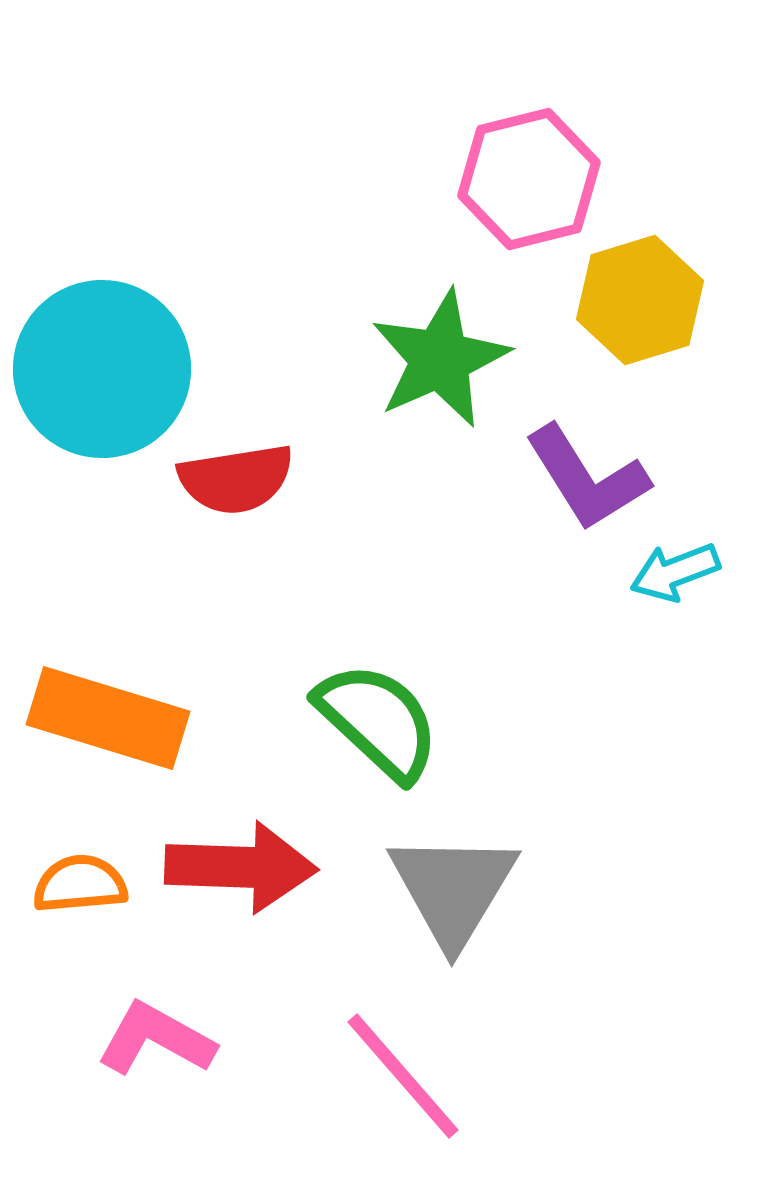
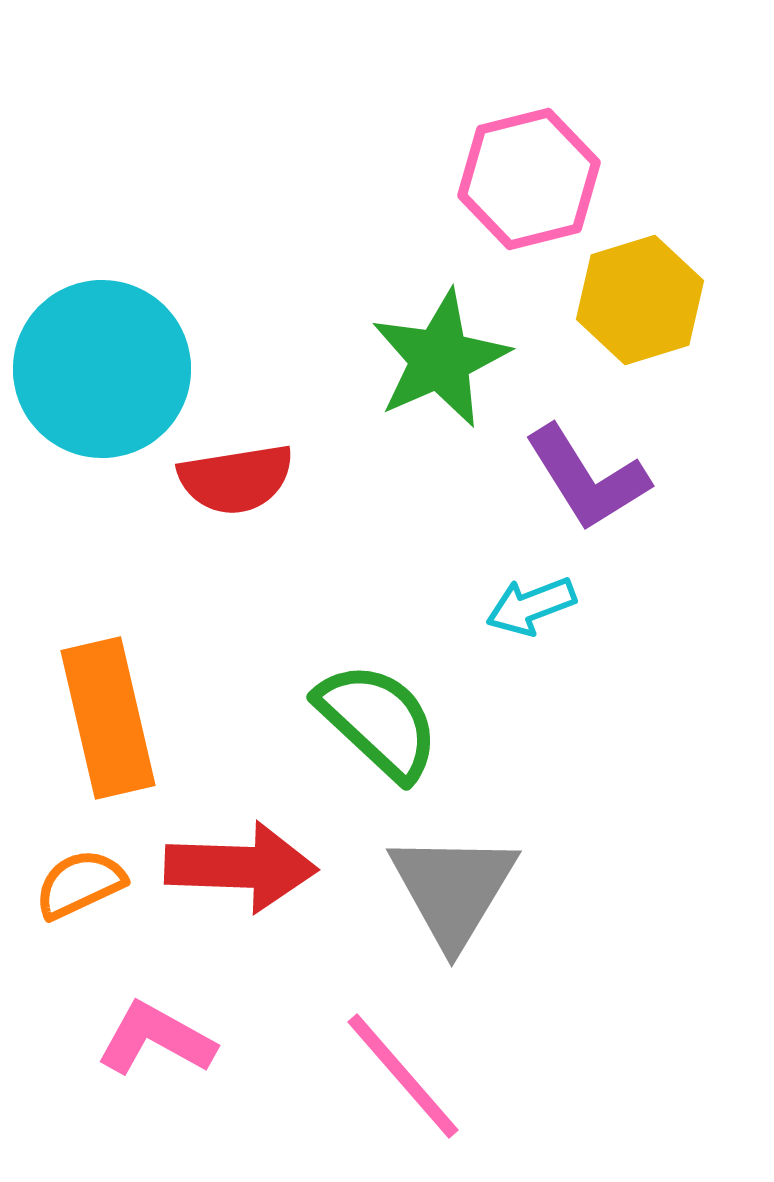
cyan arrow: moved 144 px left, 34 px down
orange rectangle: rotated 60 degrees clockwise
orange semicircle: rotated 20 degrees counterclockwise
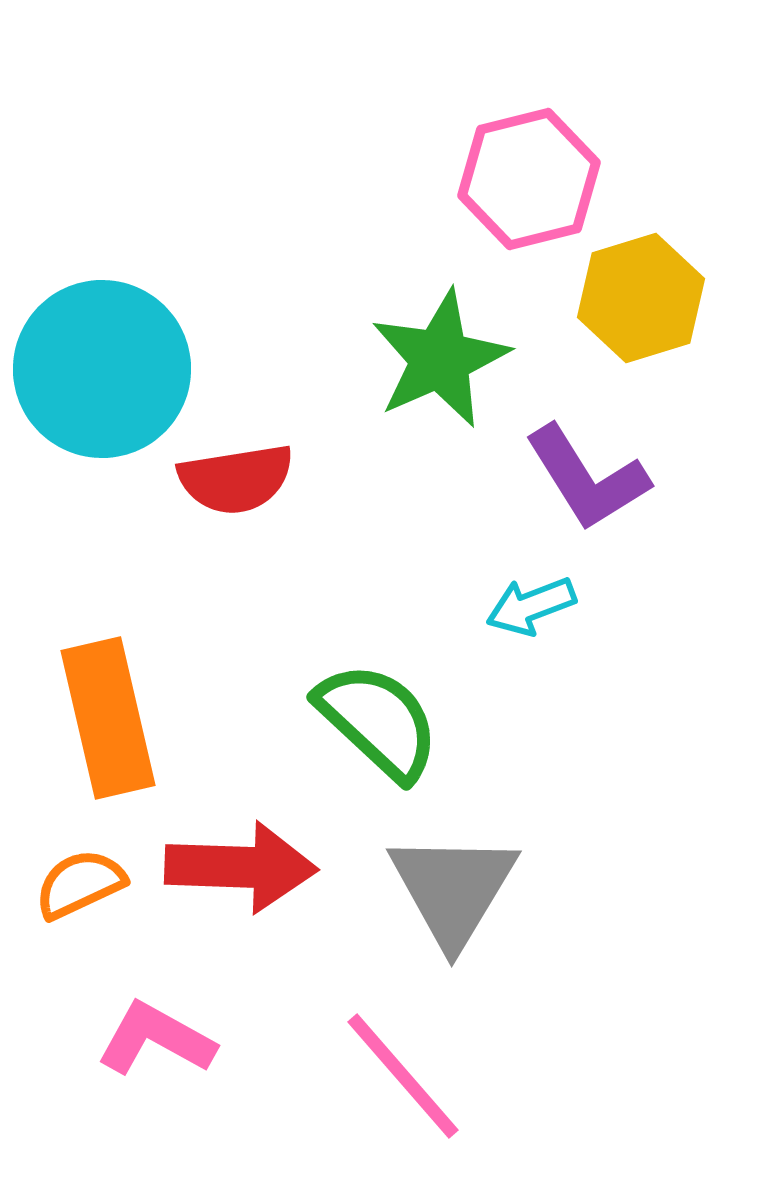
yellow hexagon: moved 1 px right, 2 px up
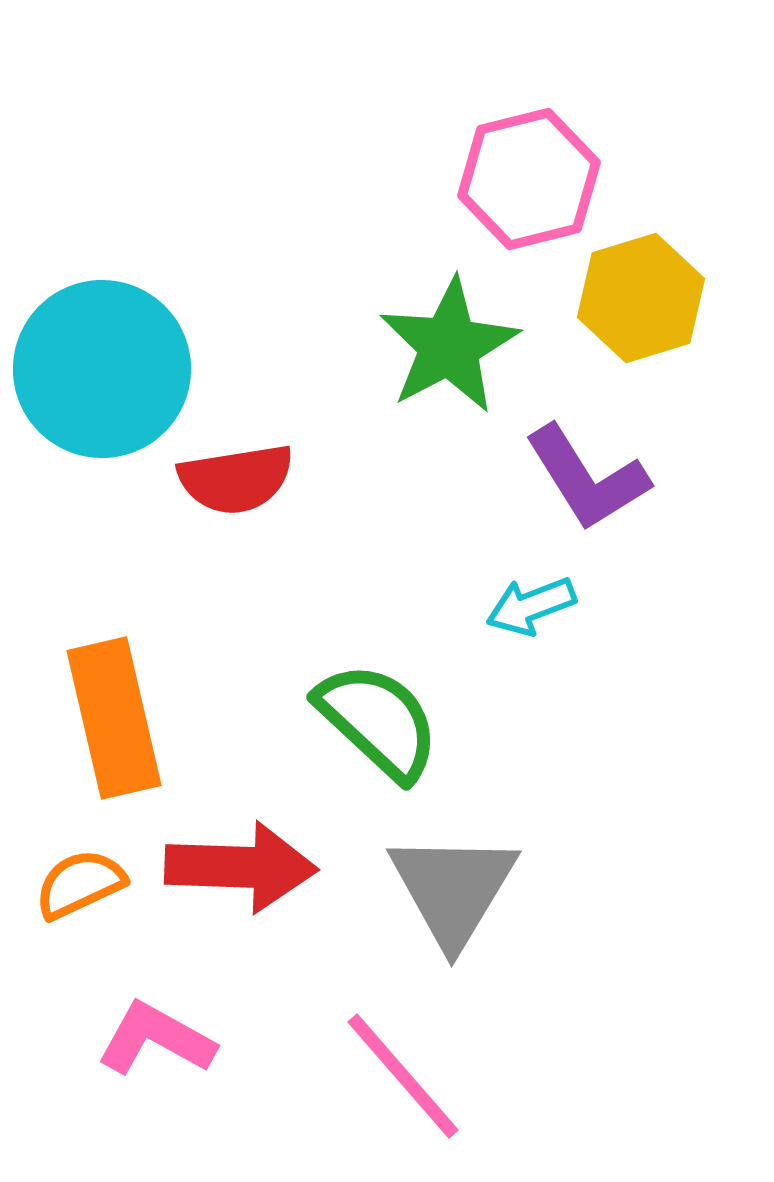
green star: moved 9 px right, 13 px up; rotated 4 degrees counterclockwise
orange rectangle: moved 6 px right
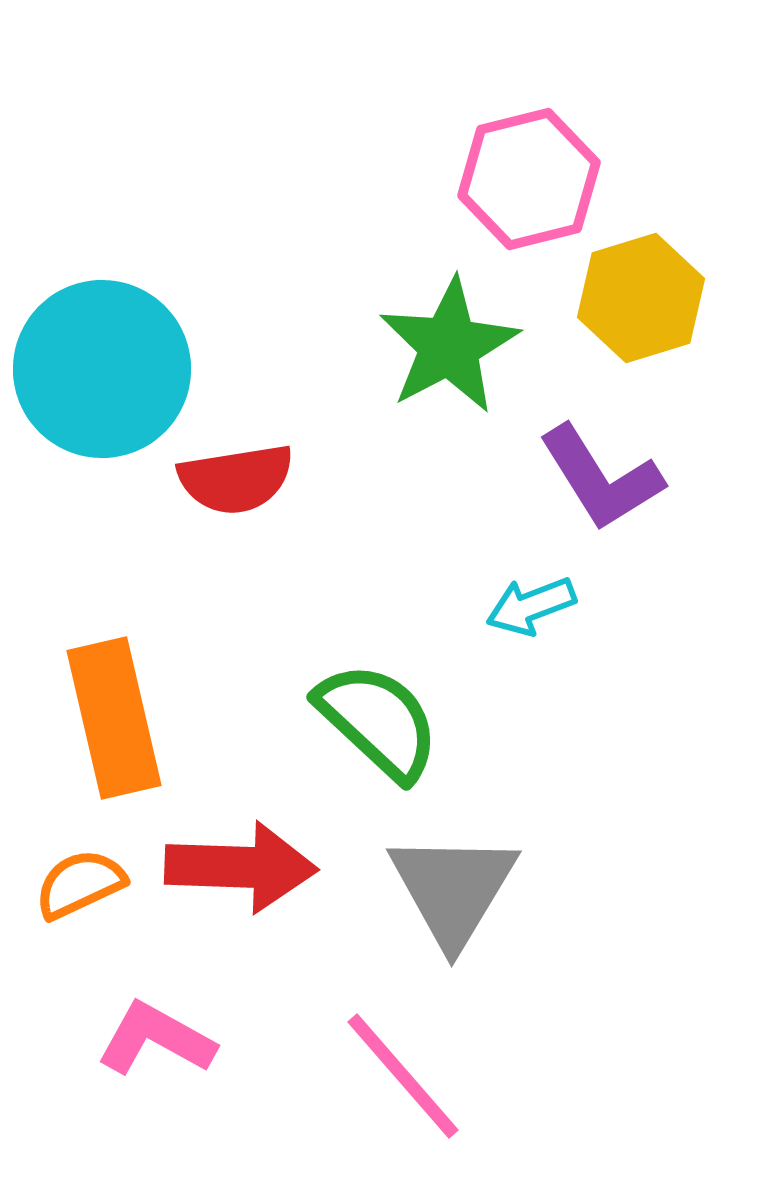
purple L-shape: moved 14 px right
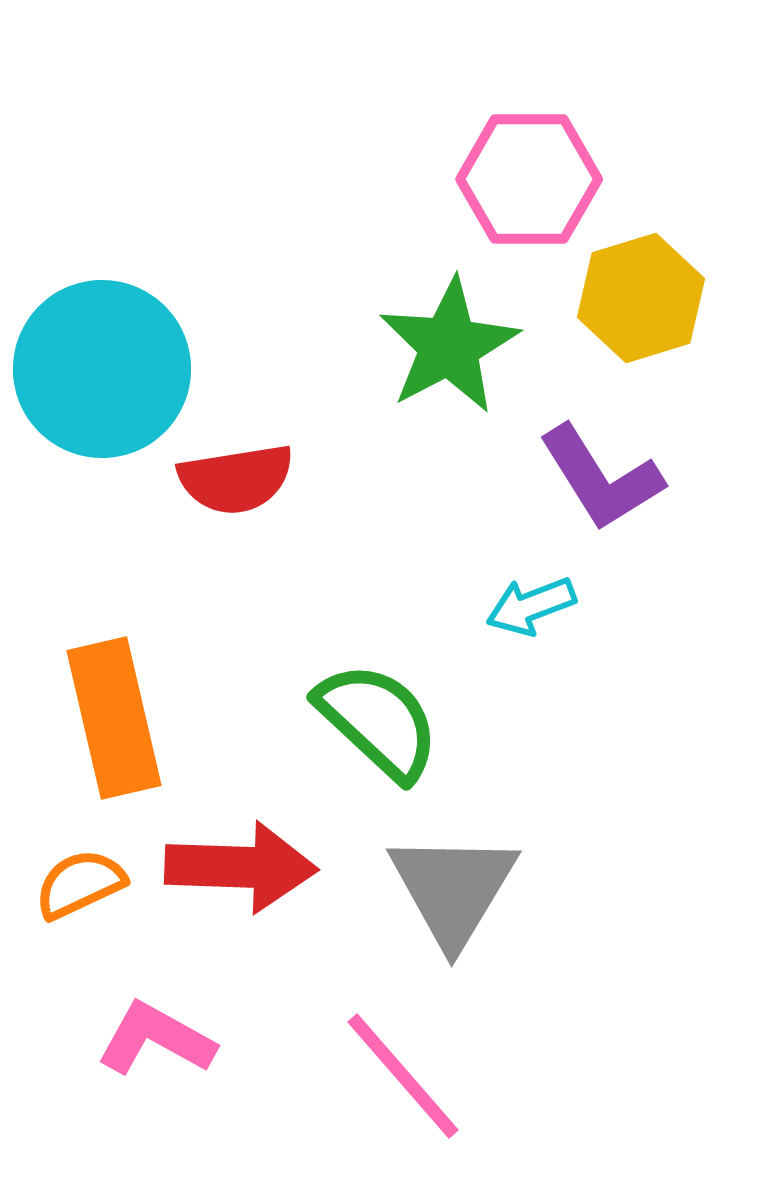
pink hexagon: rotated 14 degrees clockwise
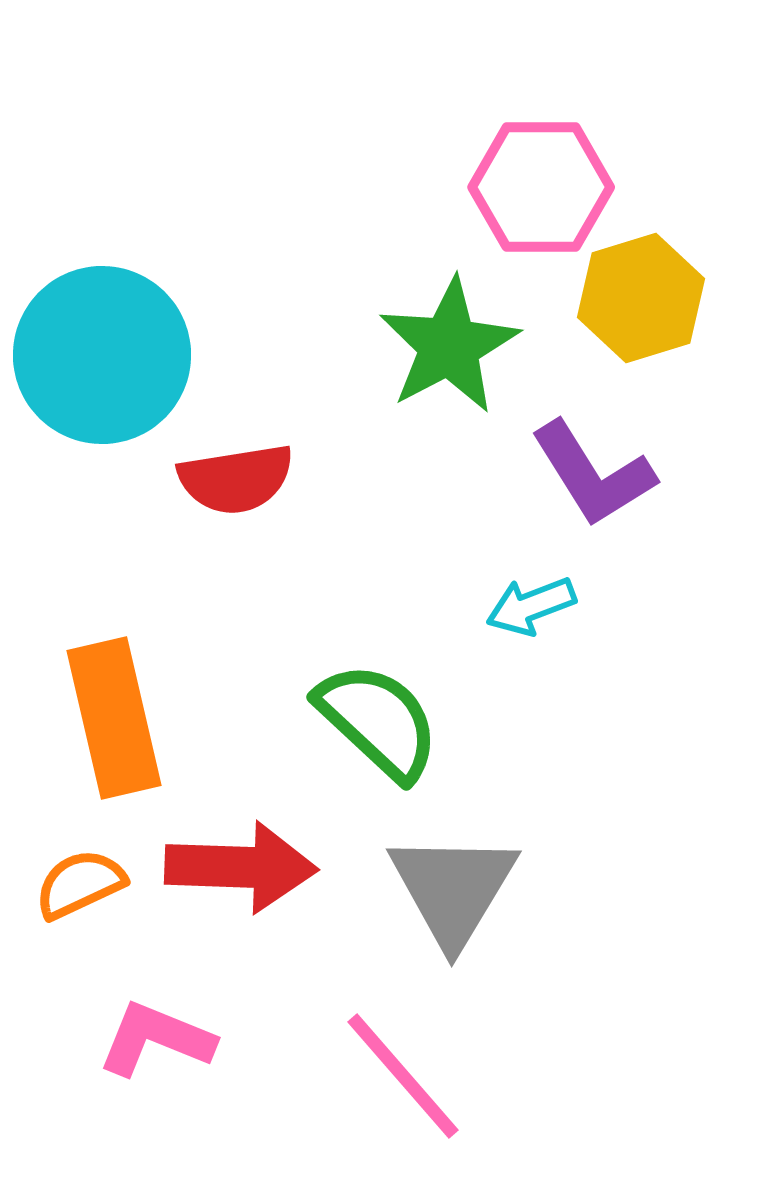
pink hexagon: moved 12 px right, 8 px down
cyan circle: moved 14 px up
purple L-shape: moved 8 px left, 4 px up
pink L-shape: rotated 7 degrees counterclockwise
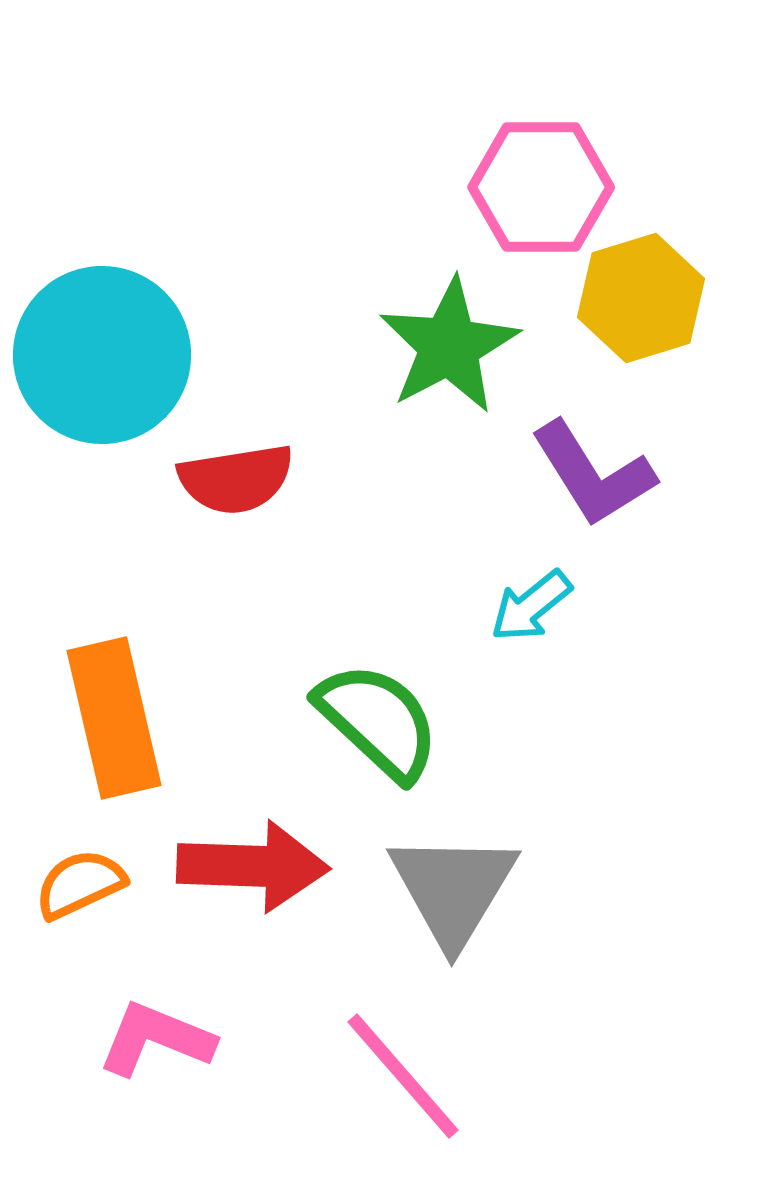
cyan arrow: rotated 18 degrees counterclockwise
red arrow: moved 12 px right, 1 px up
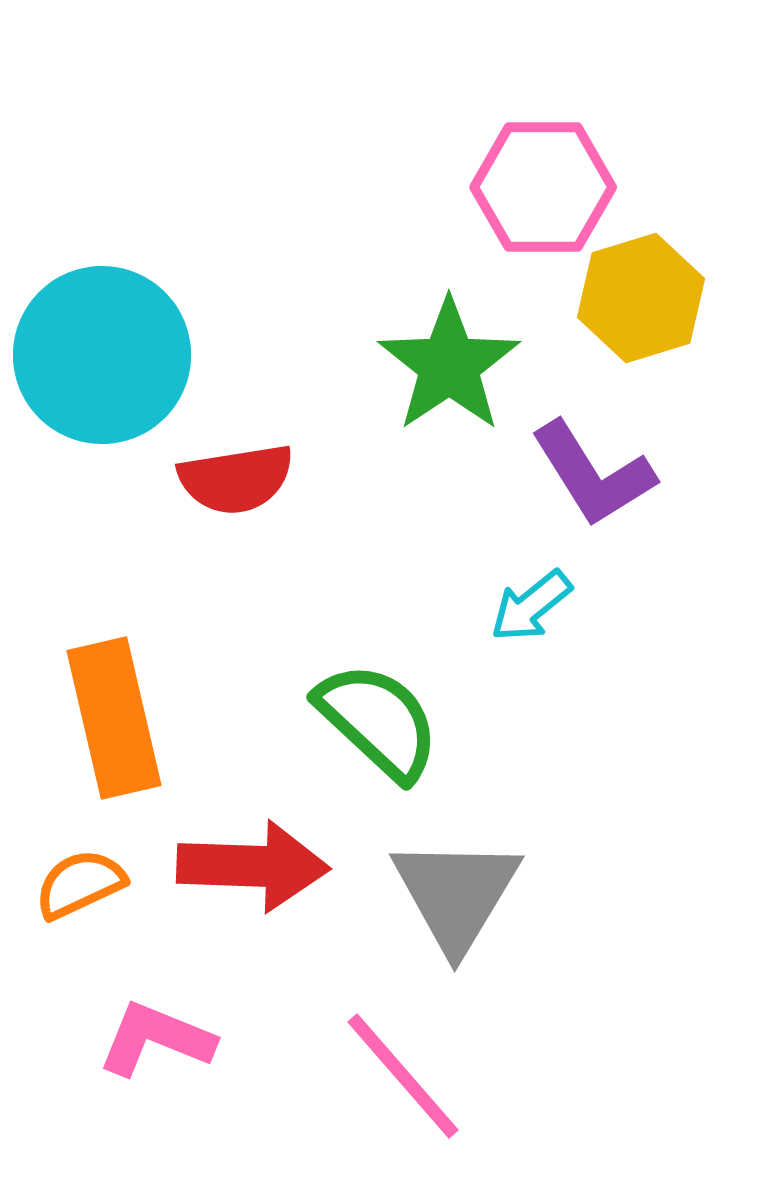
pink hexagon: moved 2 px right
green star: moved 19 px down; rotated 6 degrees counterclockwise
gray triangle: moved 3 px right, 5 px down
